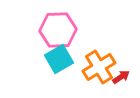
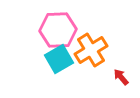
orange cross: moved 8 px left, 17 px up
red arrow: rotated 96 degrees counterclockwise
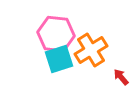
pink hexagon: moved 2 px left, 4 px down; rotated 9 degrees clockwise
cyan square: rotated 12 degrees clockwise
